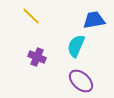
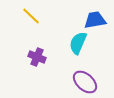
blue trapezoid: moved 1 px right
cyan semicircle: moved 2 px right, 3 px up
purple ellipse: moved 4 px right, 1 px down
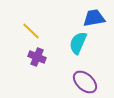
yellow line: moved 15 px down
blue trapezoid: moved 1 px left, 2 px up
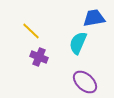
purple cross: moved 2 px right
